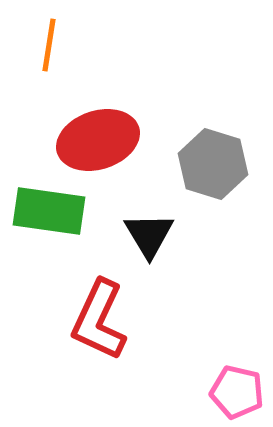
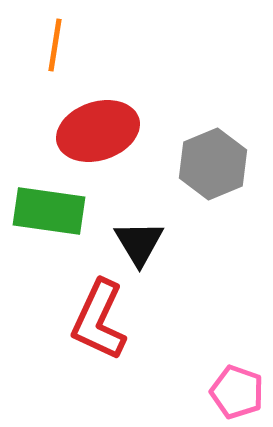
orange line: moved 6 px right
red ellipse: moved 9 px up
gray hexagon: rotated 20 degrees clockwise
black triangle: moved 10 px left, 8 px down
pink pentagon: rotated 6 degrees clockwise
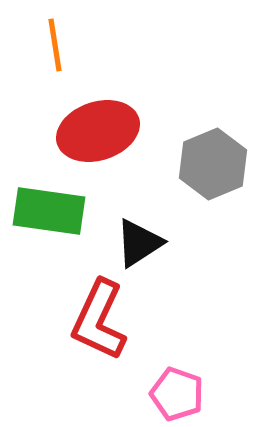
orange line: rotated 18 degrees counterclockwise
black triangle: rotated 28 degrees clockwise
pink pentagon: moved 60 px left, 2 px down
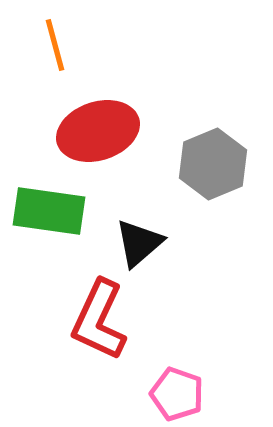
orange line: rotated 6 degrees counterclockwise
black triangle: rotated 8 degrees counterclockwise
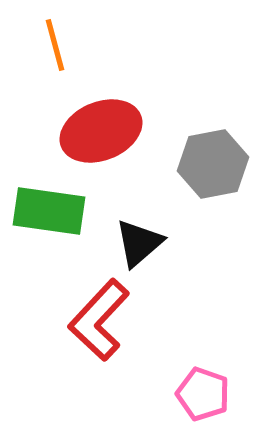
red ellipse: moved 3 px right; rotated 4 degrees counterclockwise
gray hexagon: rotated 12 degrees clockwise
red L-shape: rotated 18 degrees clockwise
pink pentagon: moved 26 px right
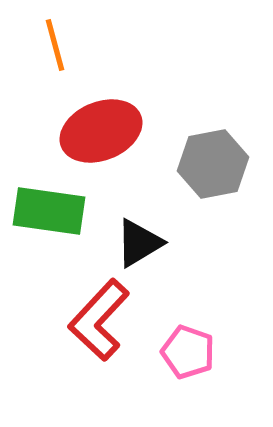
black triangle: rotated 10 degrees clockwise
pink pentagon: moved 15 px left, 42 px up
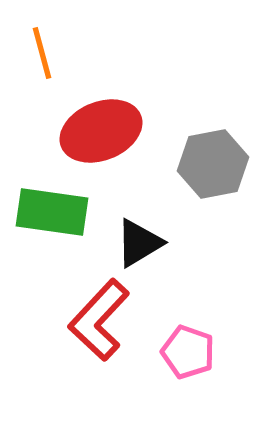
orange line: moved 13 px left, 8 px down
green rectangle: moved 3 px right, 1 px down
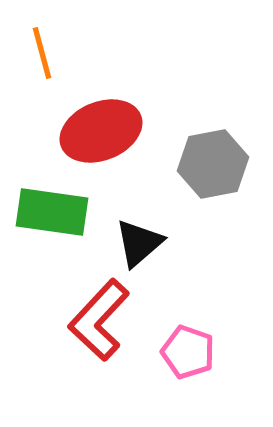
black triangle: rotated 10 degrees counterclockwise
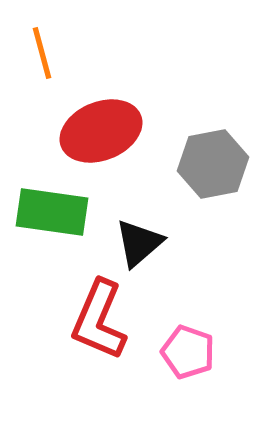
red L-shape: rotated 20 degrees counterclockwise
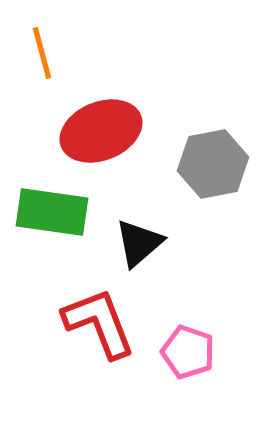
red L-shape: moved 3 px down; rotated 136 degrees clockwise
